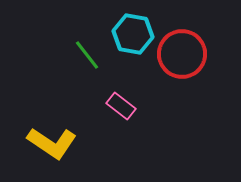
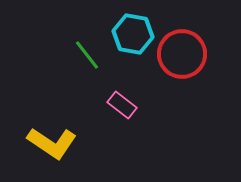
pink rectangle: moved 1 px right, 1 px up
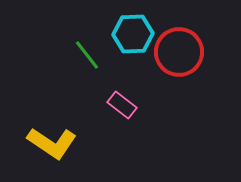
cyan hexagon: rotated 12 degrees counterclockwise
red circle: moved 3 px left, 2 px up
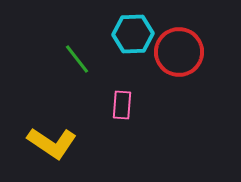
green line: moved 10 px left, 4 px down
pink rectangle: rotated 56 degrees clockwise
